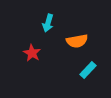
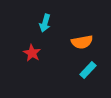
cyan arrow: moved 3 px left
orange semicircle: moved 5 px right, 1 px down
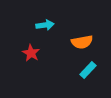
cyan arrow: moved 2 px down; rotated 114 degrees counterclockwise
red star: moved 1 px left
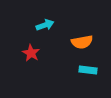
cyan arrow: rotated 12 degrees counterclockwise
cyan rectangle: rotated 54 degrees clockwise
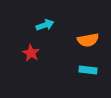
orange semicircle: moved 6 px right, 2 px up
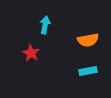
cyan arrow: rotated 60 degrees counterclockwise
cyan rectangle: moved 1 px down; rotated 18 degrees counterclockwise
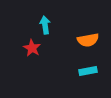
cyan arrow: rotated 18 degrees counterclockwise
red star: moved 1 px right, 5 px up
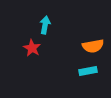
cyan arrow: rotated 18 degrees clockwise
orange semicircle: moved 5 px right, 6 px down
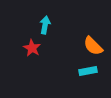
orange semicircle: rotated 55 degrees clockwise
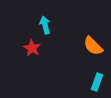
cyan arrow: rotated 24 degrees counterclockwise
cyan rectangle: moved 9 px right, 11 px down; rotated 60 degrees counterclockwise
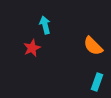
red star: rotated 18 degrees clockwise
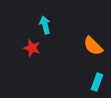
red star: rotated 30 degrees counterclockwise
